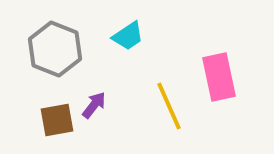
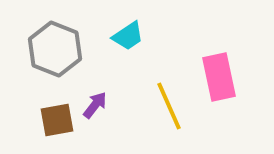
purple arrow: moved 1 px right
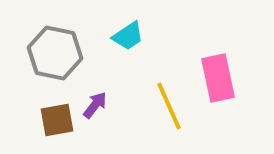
gray hexagon: moved 4 px down; rotated 10 degrees counterclockwise
pink rectangle: moved 1 px left, 1 px down
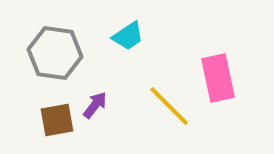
gray hexagon: rotated 4 degrees counterclockwise
yellow line: rotated 21 degrees counterclockwise
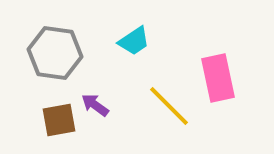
cyan trapezoid: moved 6 px right, 5 px down
purple arrow: rotated 92 degrees counterclockwise
brown square: moved 2 px right
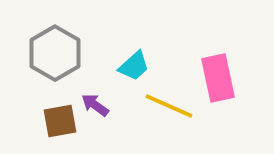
cyan trapezoid: moved 25 px down; rotated 8 degrees counterclockwise
gray hexagon: rotated 22 degrees clockwise
yellow line: rotated 21 degrees counterclockwise
brown square: moved 1 px right, 1 px down
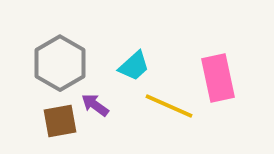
gray hexagon: moved 5 px right, 10 px down
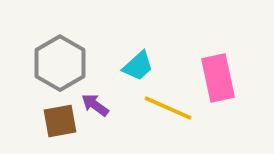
cyan trapezoid: moved 4 px right
yellow line: moved 1 px left, 2 px down
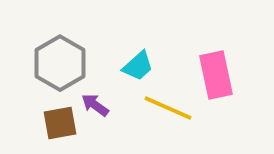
pink rectangle: moved 2 px left, 3 px up
brown square: moved 2 px down
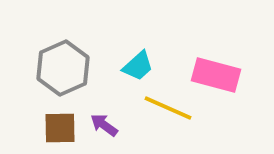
gray hexagon: moved 3 px right, 5 px down; rotated 6 degrees clockwise
pink rectangle: rotated 63 degrees counterclockwise
purple arrow: moved 9 px right, 20 px down
brown square: moved 5 px down; rotated 9 degrees clockwise
